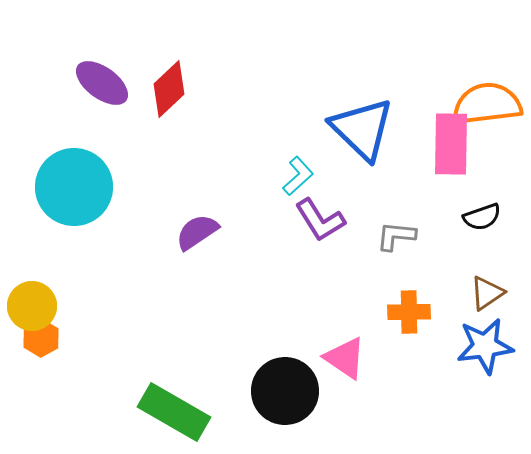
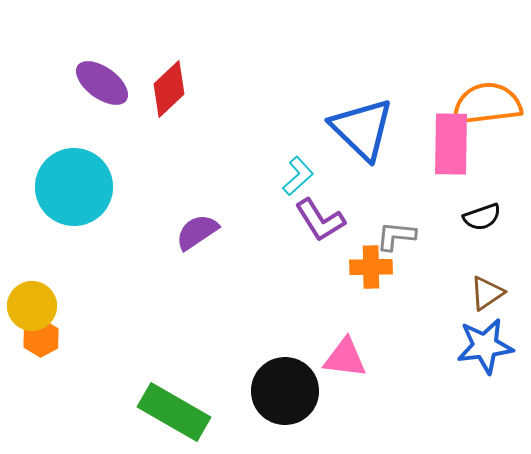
orange cross: moved 38 px left, 45 px up
pink triangle: rotated 27 degrees counterclockwise
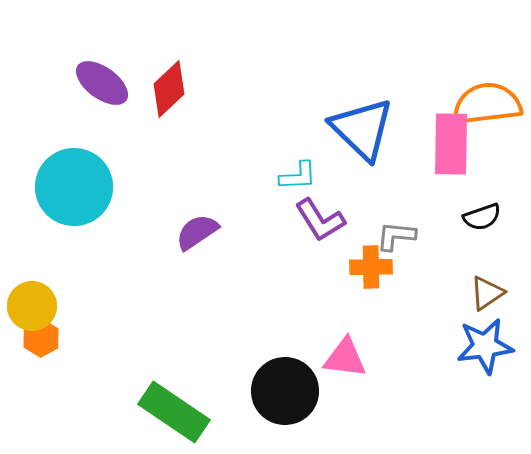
cyan L-shape: rotated 39 degrees clockwise
green rectangle: rotated 4 degrees clockwise
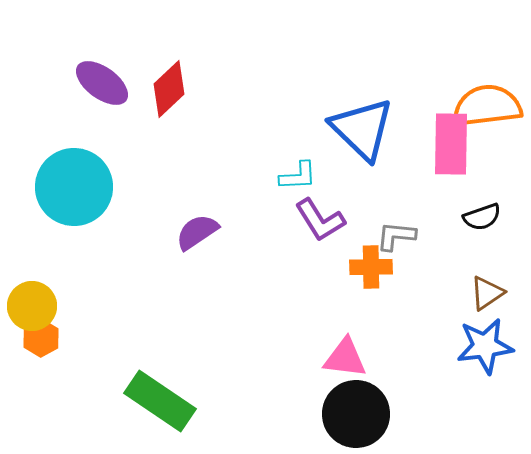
orange semicircle: moved 2 px down
black circle: moved 71 px right, 23 px down
green rectangle: moved 14 px left, 11 px up
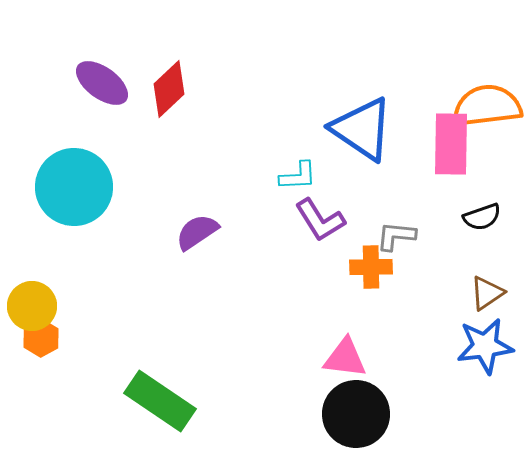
blue triangle: rotated 10 degrees counterclockwise
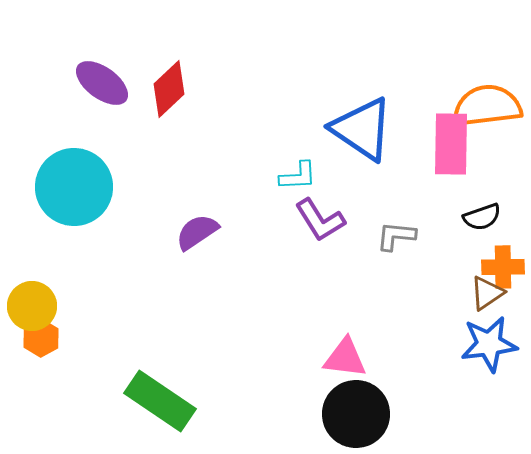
orange cross: moved 132 px right
blue star: moved 4 px right, 2 px up
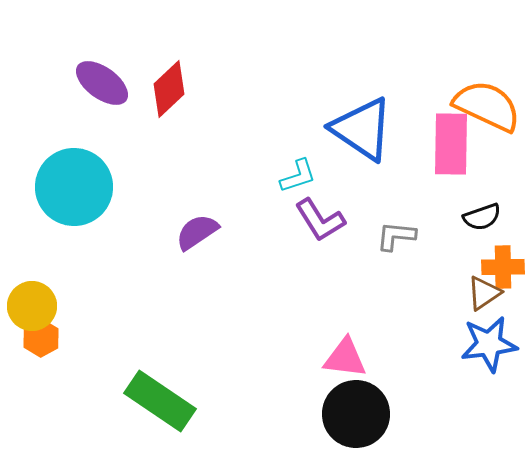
orange semicircle: rotated 32 degrees clockwise
cyan L-shape: rotated 15 degrees counterclockwise
brown triangle: moved 3 px left
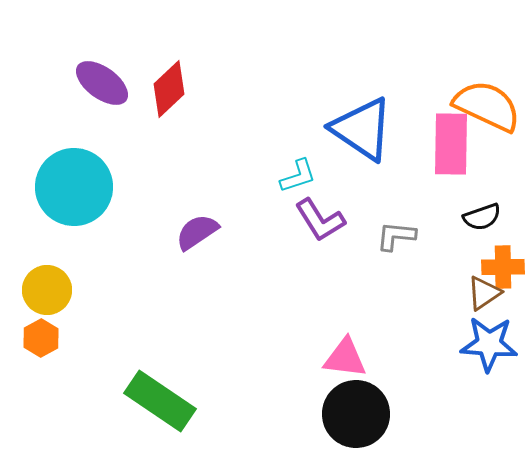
yellow circle: moved 15 px right, 16 px up
blue star: rotated 12 degrees clockwise
